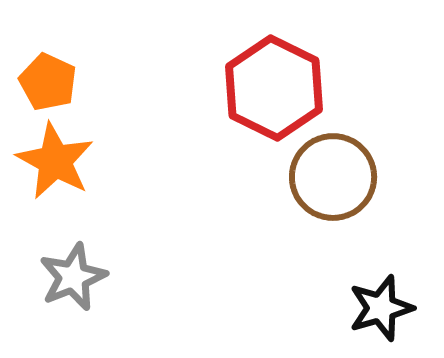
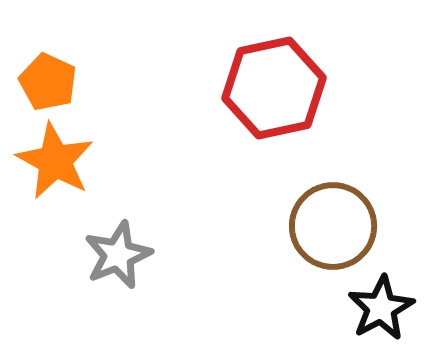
red hexagon: rotated 22 degrees clockwise
brown circle: moved 49 px down
gray star: moved 45 px right, 22 px up
black star: rotated 12 degrees counterclockwise
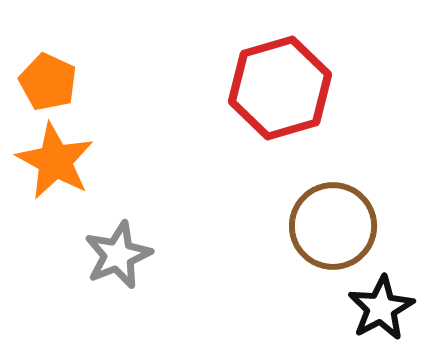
red hexagon: moved 6 px right; rotated 4 degrees counterclockwise
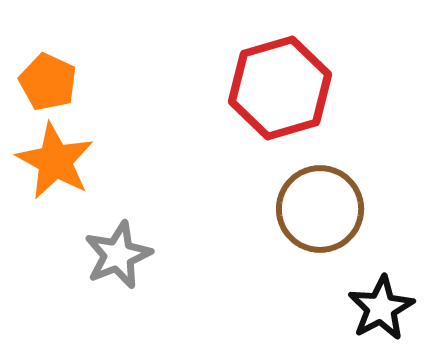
brown circle: moved 13 px left, 17 px up
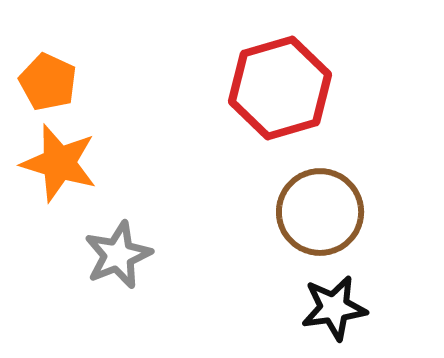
orange star: moved 4 px right, 2 px down; rotated 12 degrees counterclockwise
brown circle: moved 3 px down
black star: moved 47 px left; rotated 20 degrees clockwise
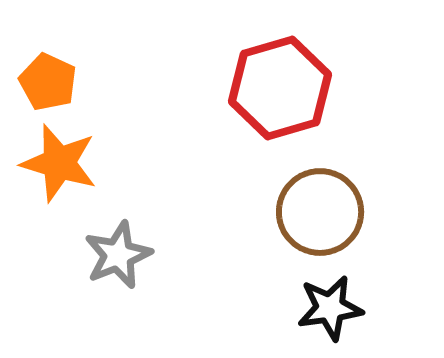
black star: moved 4 px left
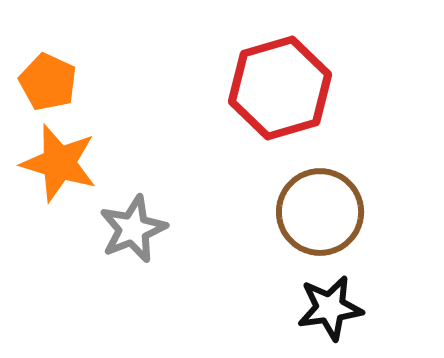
gray star: moved 15 px right, 26 px up
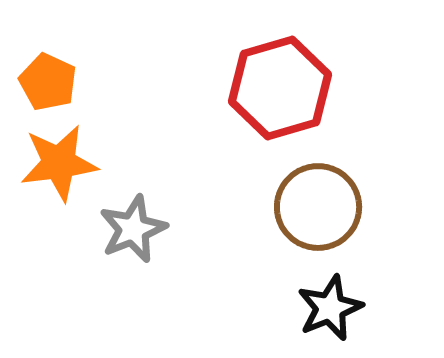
orange star: rotated 24 degrees counterclockwise
brown circle: moved 2 px left, 5 px up
black star: rotated 14 degrees counterclockwise
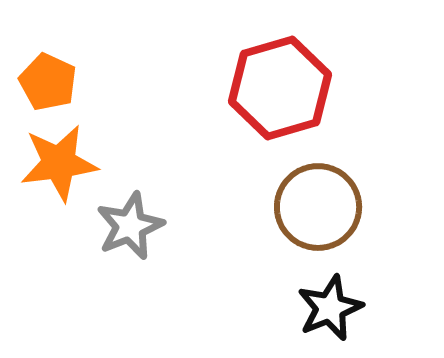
gray star: moved 3 px left, 3 px up
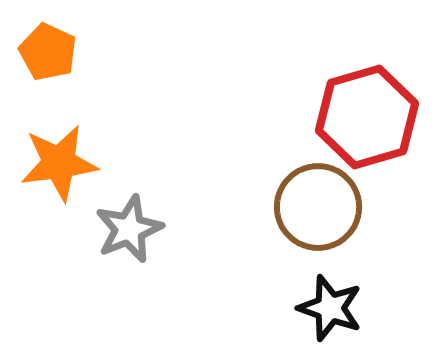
orange pentagon: moved 30 px up
red hexagon: moved 87 px right, 29 px down
gray star: moved 1 px left, 3 px down
black star: rotated 30 degrees counterclockwise
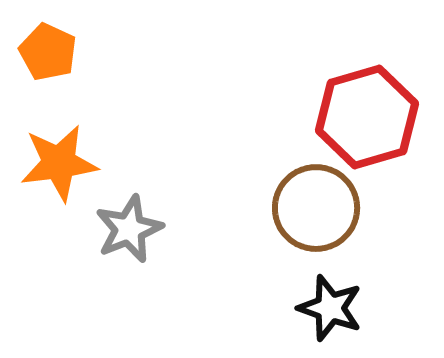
brown circle: moved 2 px left, 1 px down
